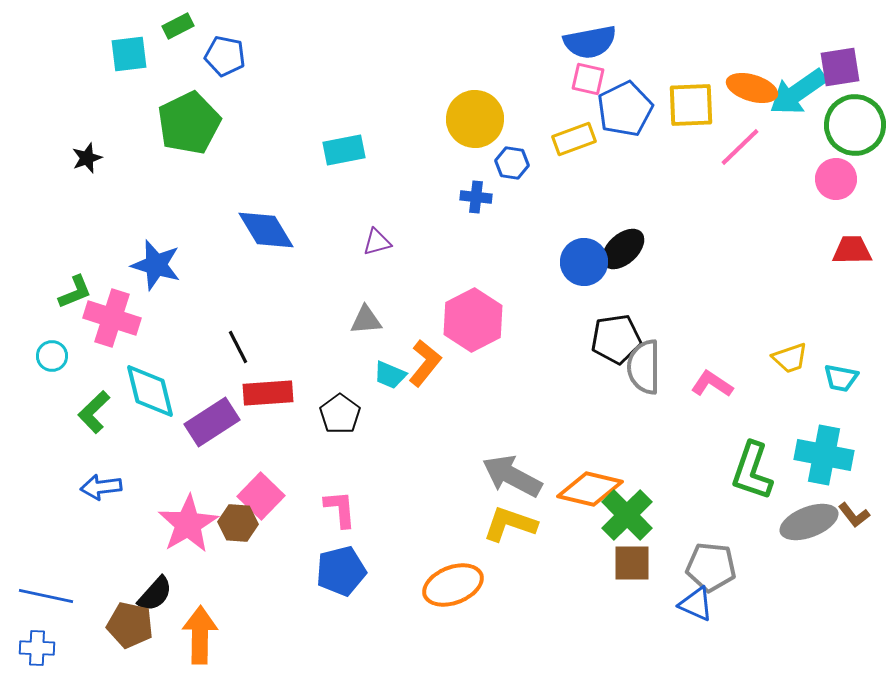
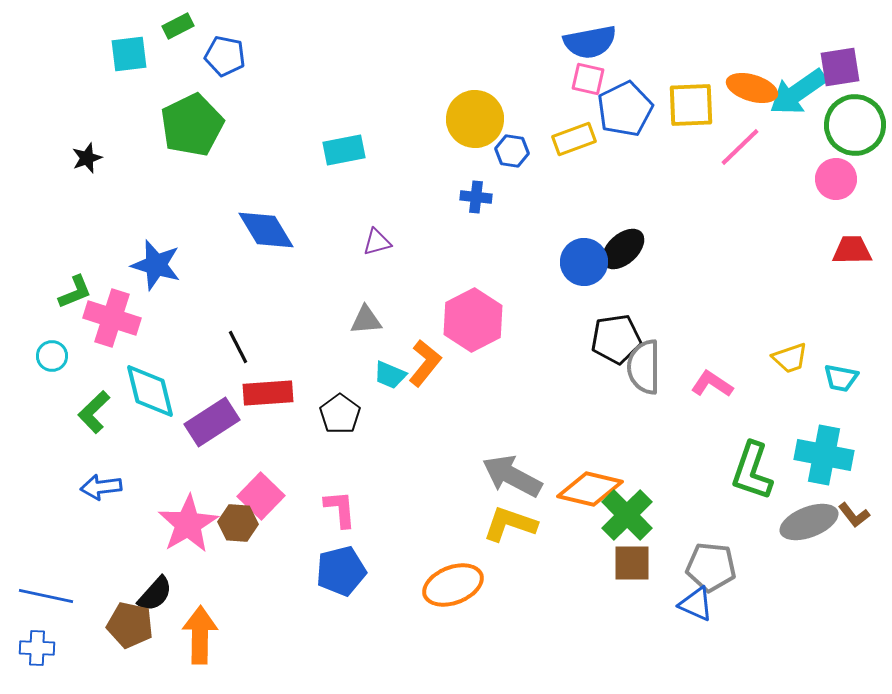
green pentagon at (189, 123): moved 3 px right, 2 px down
blue hexagon at (512, 163): moved 12 px up
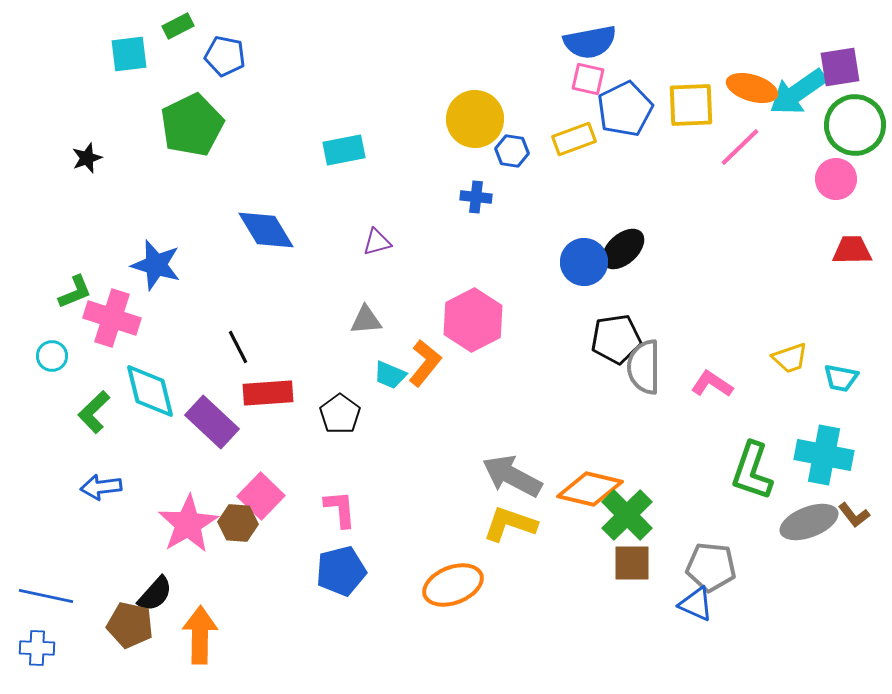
purple rectangle at (212, 422): rotated 76 degrees clockwise
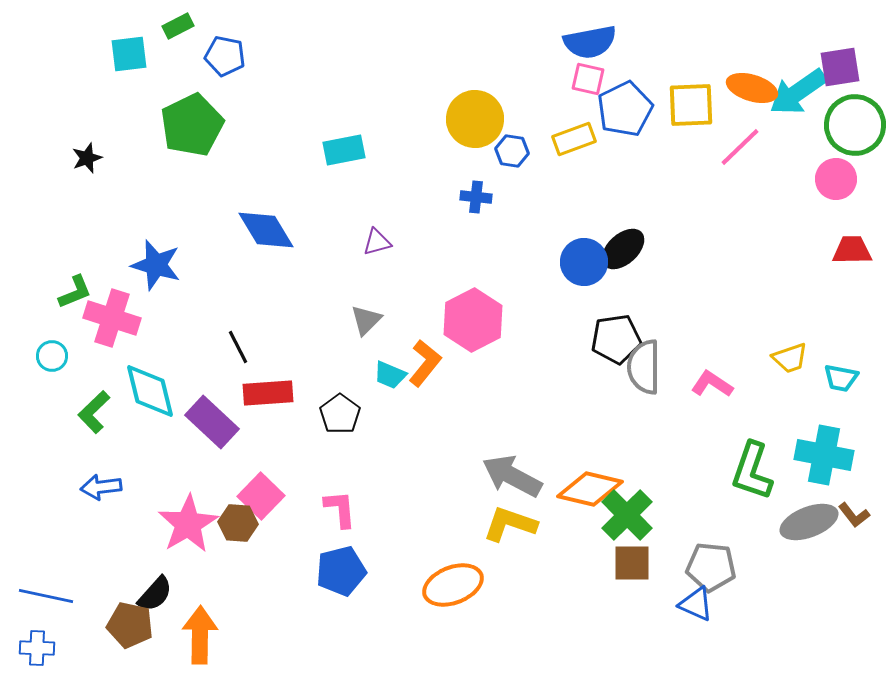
gray triangle at (366, 320): rotated 40 degrees counterclockwise
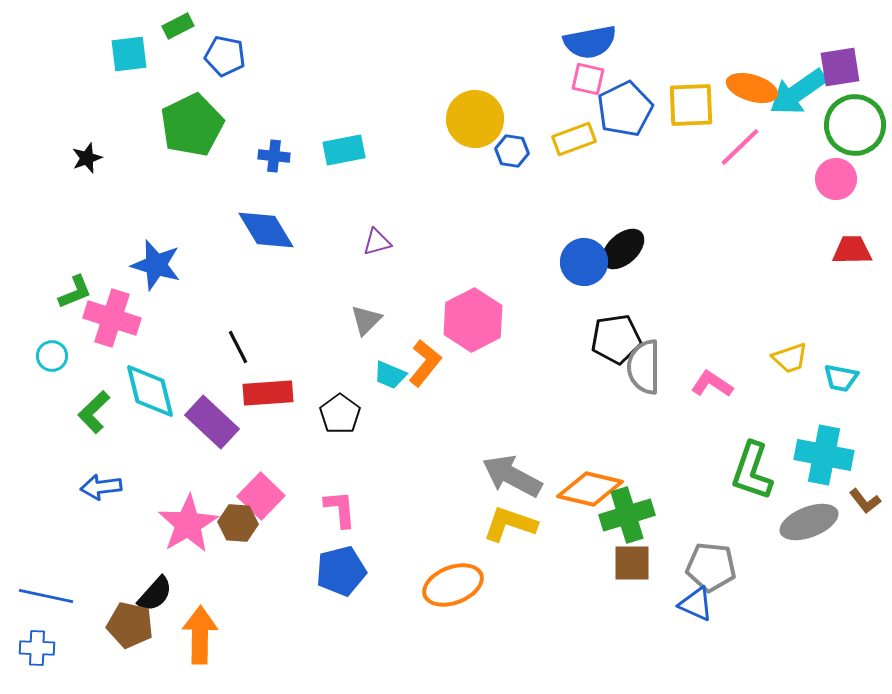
blue cross at (476, 197): moved 202 px left, 41 px up
green cross at (627, 515): rotated 28 degrees clockwise
brown L-shape at (854, 515): moved 11 px right, 14 px up
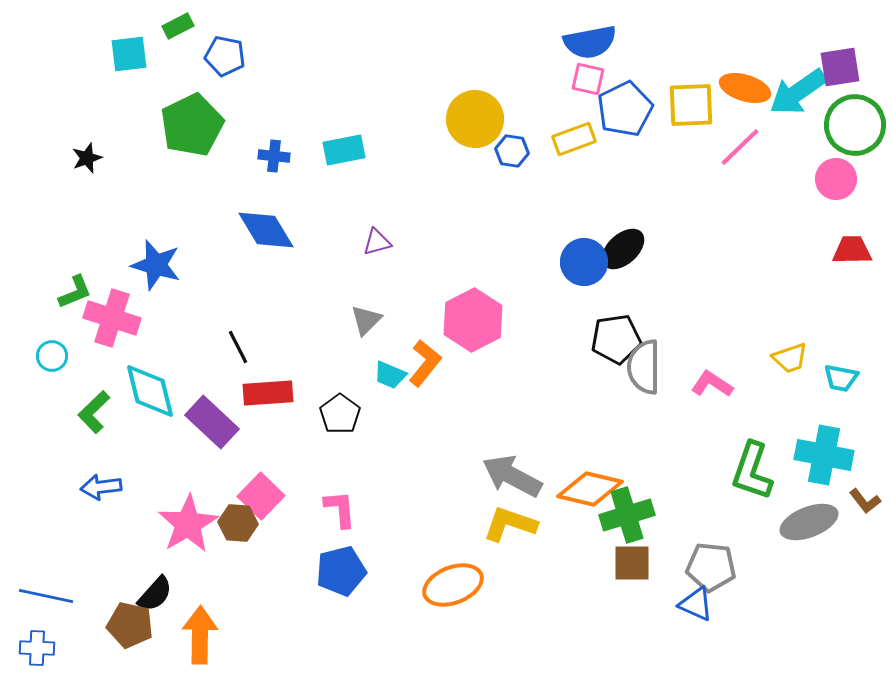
orange ellipse at (752, 88): moved 7 px left
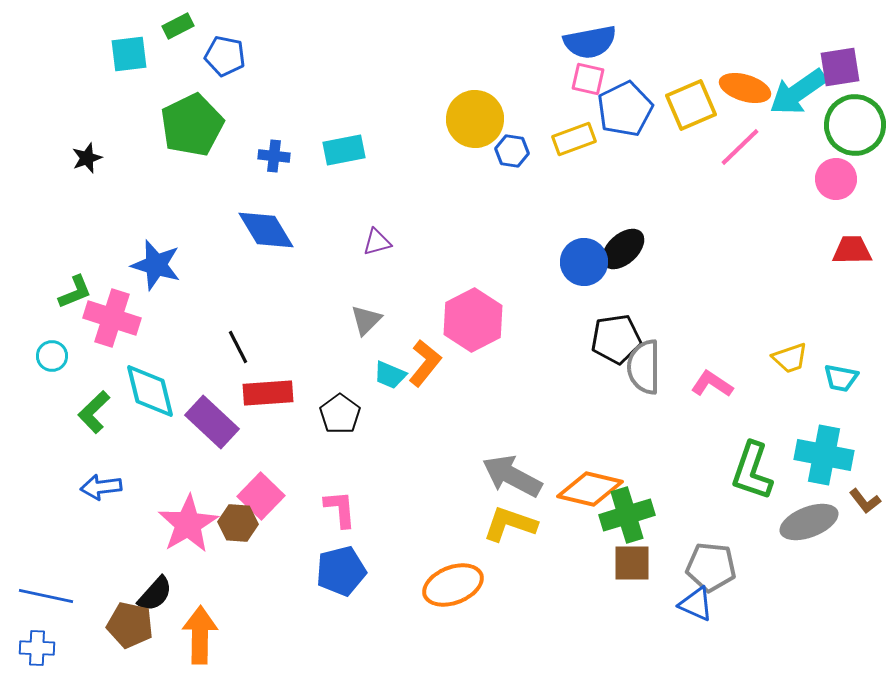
yellow square at (691, 105): rotated 21 degrees counterclockwise
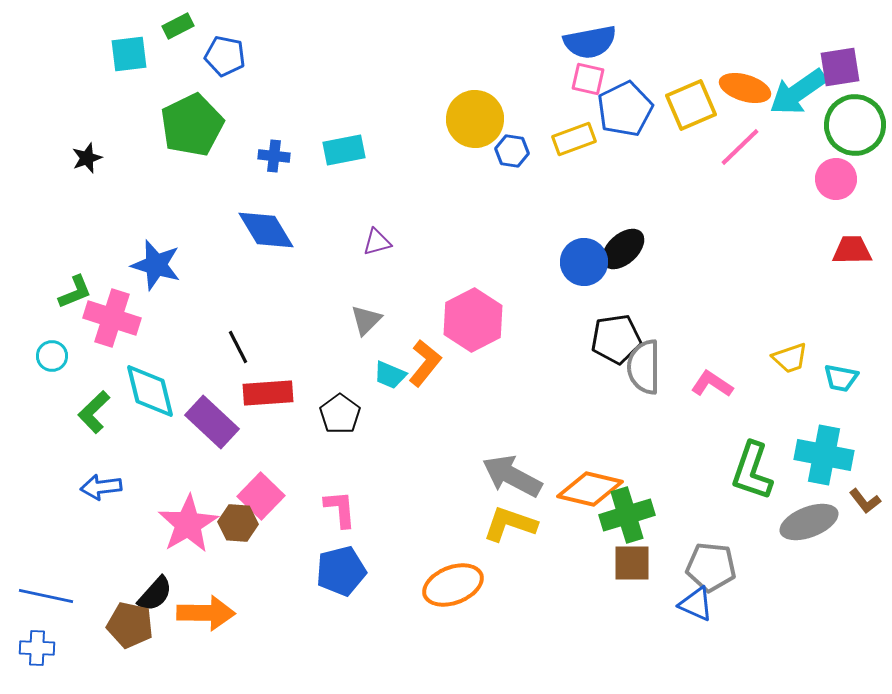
orange arrow at (200, 635): moved 6 px right, 22 px up; rotated 90 degrees clockwise
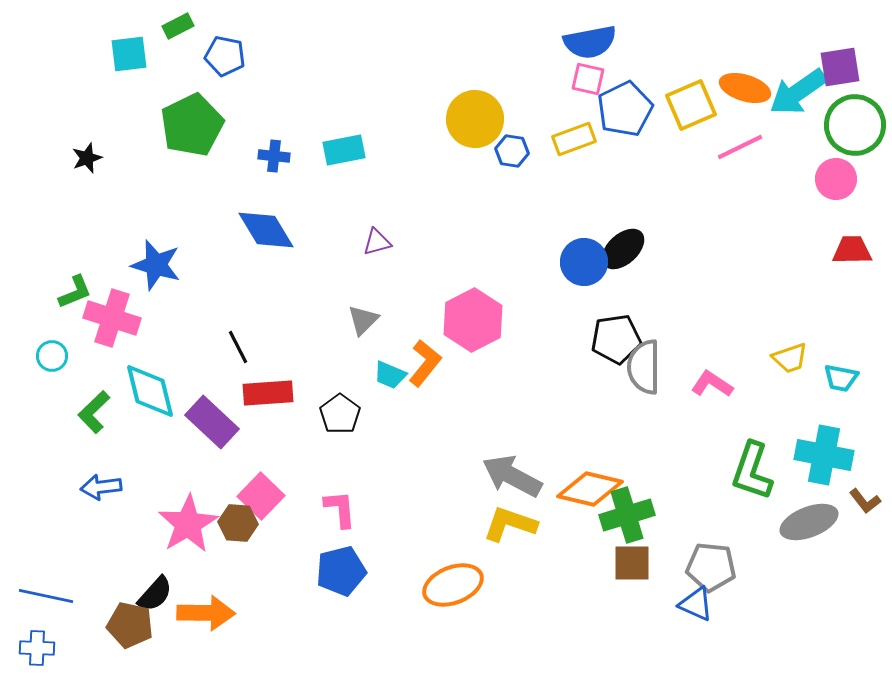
pink line at (740, 147): rotated 18 degrees clockwise
gray triangle at (366, 320): moved 3 px left
